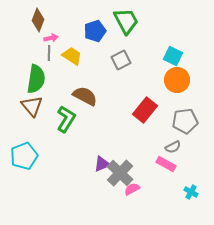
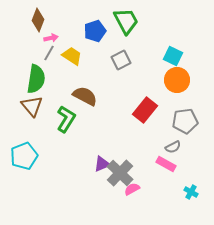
gray line: rotated 28 degrees clockwise
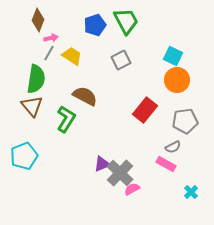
blue pentagon: moved 6 px up
cyan cross: rotated 16 degrees clockwise
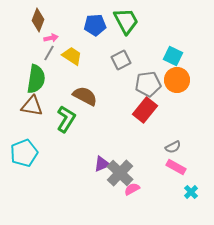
blue pentagon: rotated 15 degrees clockwise
brown triangle: rotated 40 degrees counterclockwise
gray pentagon: moved 37 px left, 37 px up
cyan pentagon: moved 3 px up
pink rectangle: moved 10 px right, 3 px down
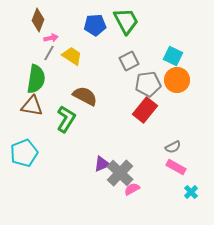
gray square: moved 8 px right, 1 px down
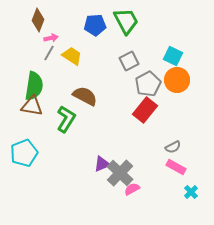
green semicircle: moved 2 px left, 7 px down
gray pentagon: rotated 20 degrees counterclockwise
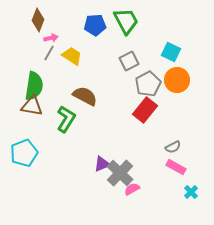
cyan square: moved 2 px left, 4 px up
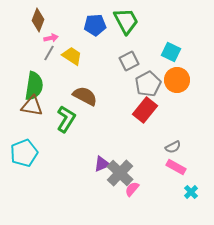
pink semicircle: rotated 21 degrees counterclockwise
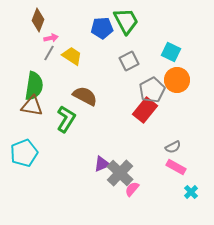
blue pentagon: moved 7 px right, 3 px down
gray pentagon: moved 4 px right, 6 px down
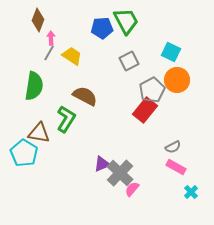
pink arrow: rotated 80 degrees counterclockwise
brown triangle: moved 7 px right, 27 px down
cyan pentagon: rotated 20 degrees counterclockwise
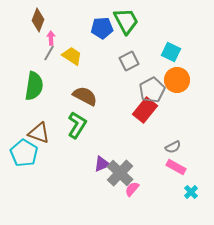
green L-shape: moved 11 px right, 6 px down
brown triangle: rotated 10 degrees clockwise
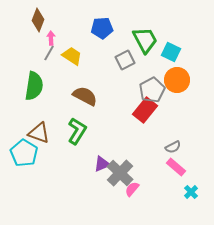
green trapezoid: moved 19 px right, 19 px down
gray square: moved 4 px left, 1 px up
green L-shape: moved 6 px down
pink rectangle: rotated 12 degrees clockwise
